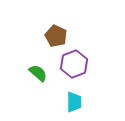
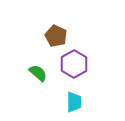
purple hexagon: rotated 8 degrees counterclockwise
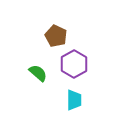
cyan trapezoid: moved 2 px up
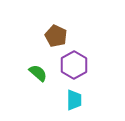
purple hexagon: moved 1 px down
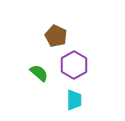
green semicircle: moved 1 px right
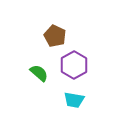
brown pentagon: moved 1 px left
cyan trapezoid: rotated 100 degrees clockwise
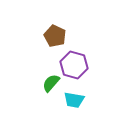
purple hexagon: rotated 16 degrees counterclockwise
green semicircle: moved 12 px right, 10 px down; rotated 90 degrees counterclockwise
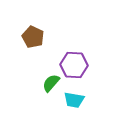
brown pentagon: moved 22 px left, 1 px down
purple hexagon: rotated 12 degrees counterclockwise
